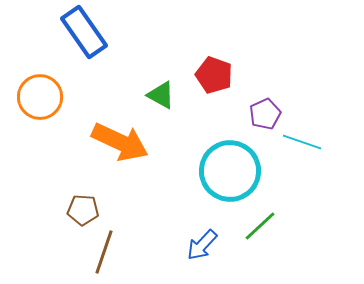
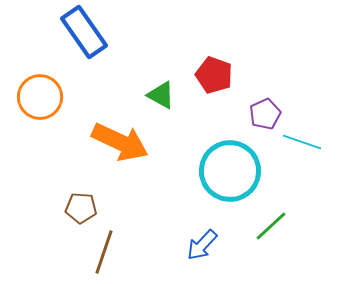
brown pentagon: moved 2 px left, 2 px up
green line: moved 11 px right
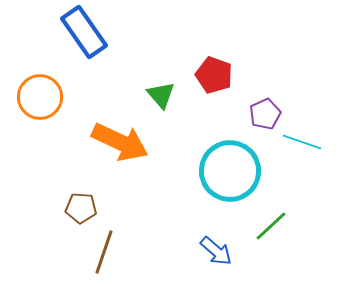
green triangle: rotated 20 degrees clockwise
blue arrow: moved 14 px right, 6 px down; rotated 92 degrees counterclockwise
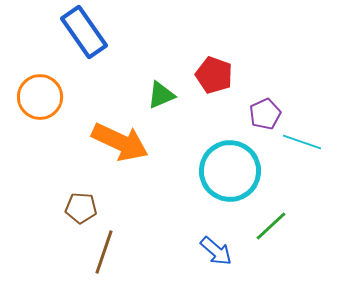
green triangle: rotated 48 degrees clockwise
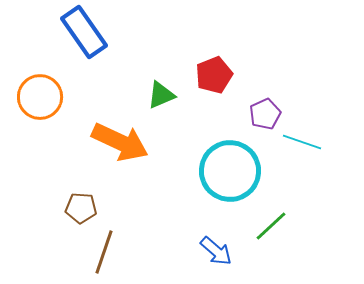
red pentagon: rotated 30 degrees clockwise
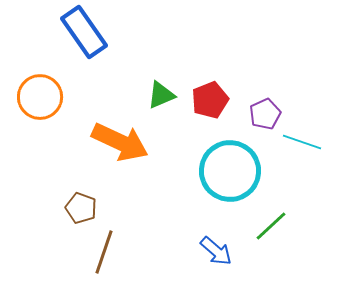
red pentagon: moved 4 px left, 25 px down
brown pentagon: rotated 16 degrees clockwise
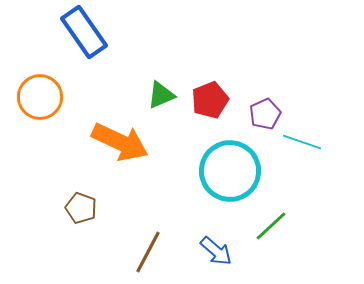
brown line: moved 44 px right; rotated 9 degrees clockwise
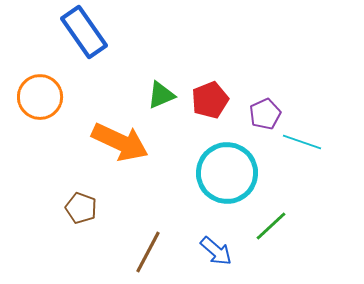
cyan circle: moved 3 px left, 2 px down
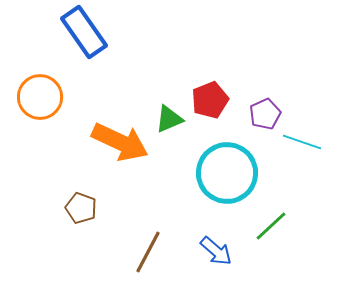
green triangle: moved 8 px right, 24 px down
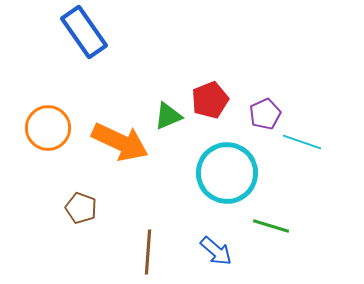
orange circle: moved 8 px right, 31 px down
green triangle: moved 1 px left, 3 px up
green line: rotated 60 degrees clockwise
brown line: rotated 24 degrees counterclockwise
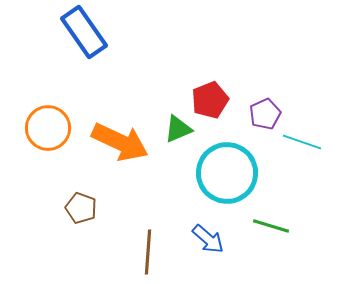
green triangle: moved 10 px right, 13 px down
blue arrow: moved 8 px left, 12 px up
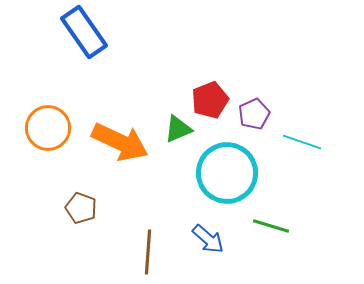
purple pentagon: moved 11 px left
